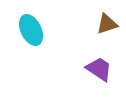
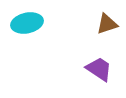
cyan ellipse: moved 4 px left, 7 px up; rotated 76 degrees counterclockwise
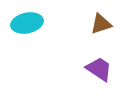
brown triangle: moved 6 px left
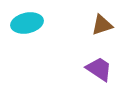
brown triangle: moved 1 px right, 1 px down
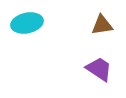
brown triangle: rotated 10 degrees clockwise
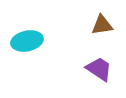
cyan ellipse: moved 18 px down
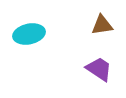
cyan ellipse: moved 2 px right, 7 px up
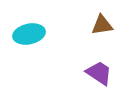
purple trapezoid: moved 4 px down
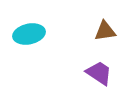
brown triangle: moved 3 px right, 6 px down
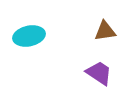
cyan ellipse: moved 2 px down
